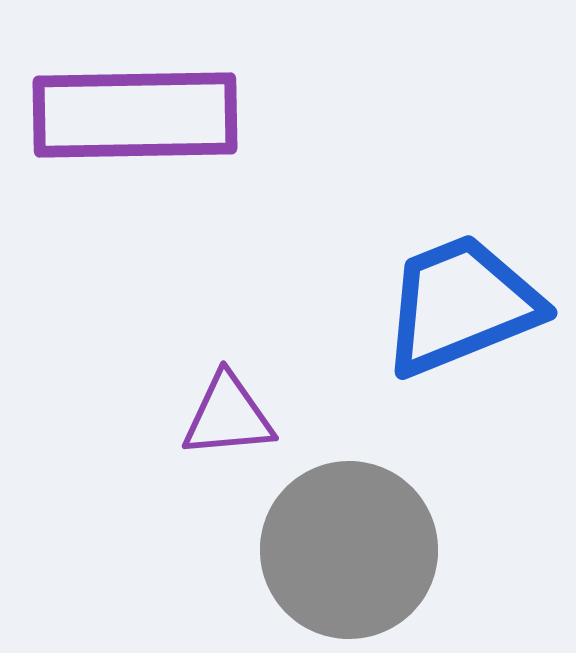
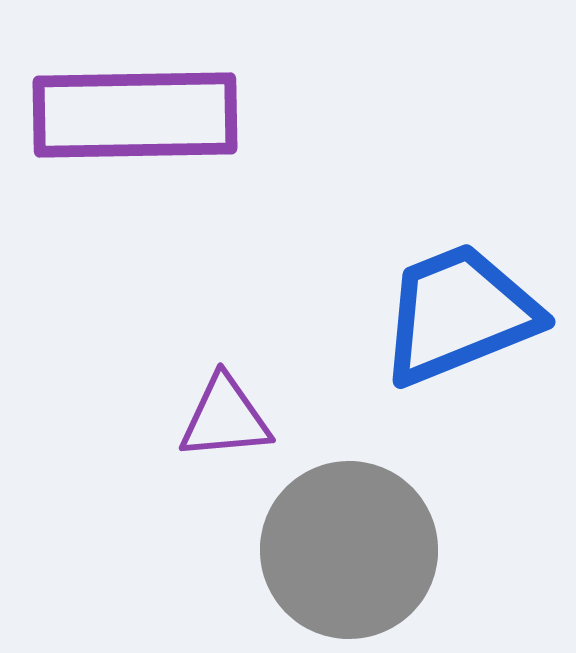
blue trapezoid: moved 2 px left, 9 px down
purple triangle: moved 3 px left, 2 px down
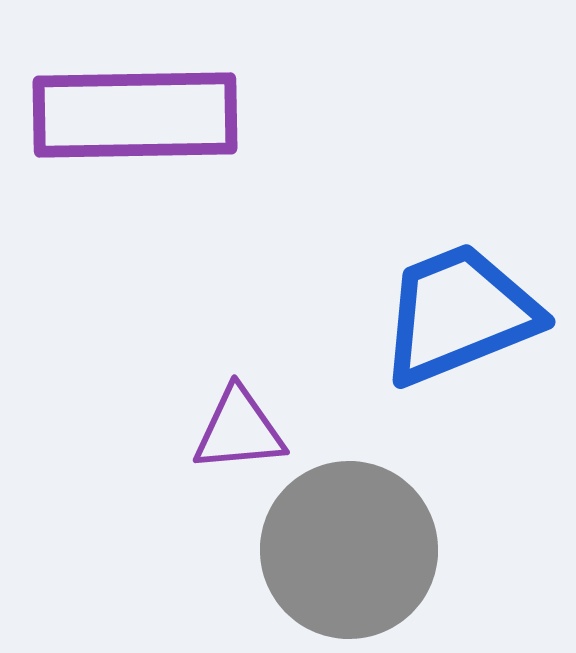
purple triangle: moved 14 px right, 12 px down
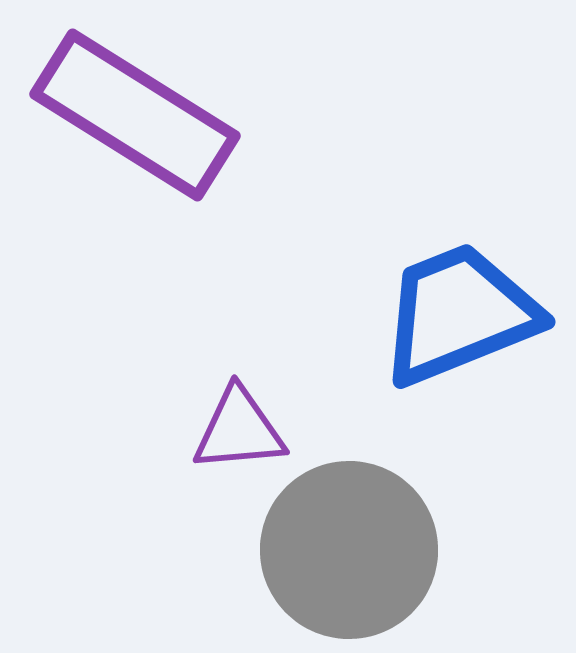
purple rectangle: rotated 33 degrees clockwise
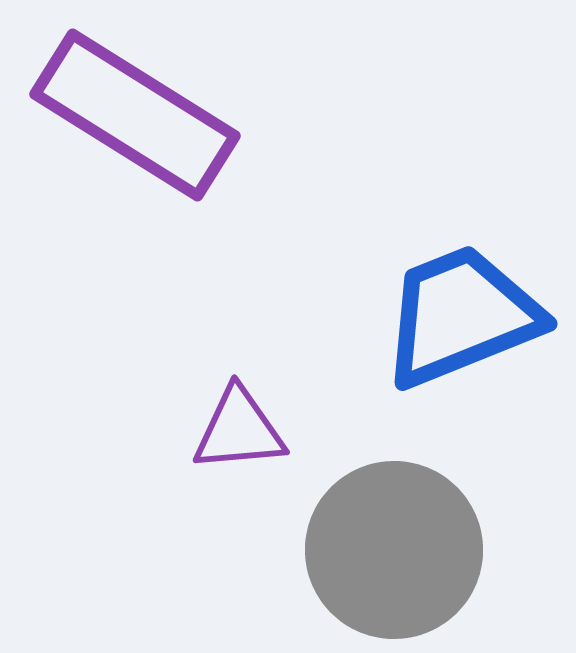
blue trapezoid: moved 2 px right, 2 px down
gray circle: moved 45 px right
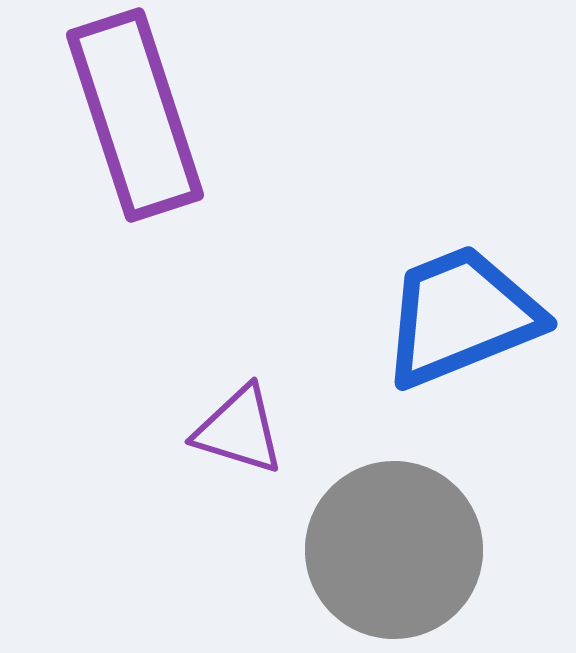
purple rectangle: rotated 40 degrees clockwise
purple triangle: rotated 22 degrees clockwise
